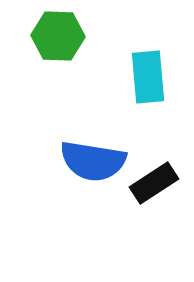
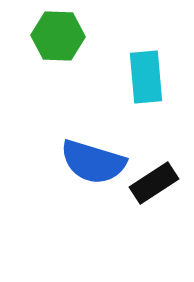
cyan rectangle: moved 2 px left
blue semicircle: moved 1 px down; rotated 8 degrees clockwise
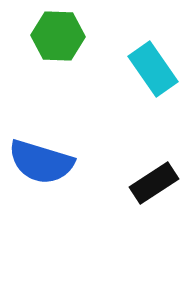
cyan rectangle: moved 7 px right, 8 px up; rotated 30 degrees counterclockwise
blue semicircle: moved 52 px left
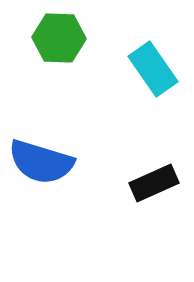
green hexagon: moved 1 px right, 2 px down
black rectangle: rotated 9 degrees clockwise
